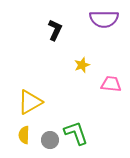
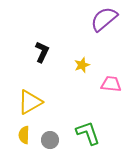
purple semicircle: rotated 140 degrees clockwise
black L-shape: moved 13 px left, 22 px down
green L-shape: moved 12 px right
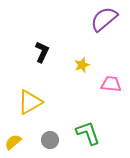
yellow semicircle: moved 11 px left, 7 px down; rotated 48 degrees clockwise
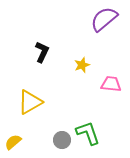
gray circle: moved 12 px right
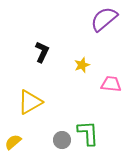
green L-shape: rotated 16 degrees clockwise
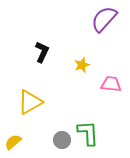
purple semicircle: rotated 8 degrees counterclockwise
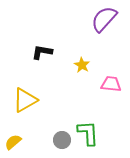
black L-shape: rotated 105 degrees counterclockwise
yellow star: rotated 21 degrees counterclockwise
yellow triangle: moved 5 px left, 2 px up
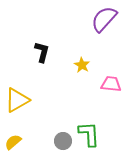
black L-shape: rotated 95 degrees clockwise
yellow triangle: moved 8 px left
green L-shape: moved 1 px right, 1 px down
gray circle: moved 1 px right, 1 px down
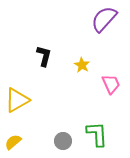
black L-shape: moved 2 px right, 4 px down
pink trapezoid: rotated 60 degrees clockwise
green L-shape: moved 8 px right
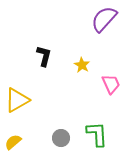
gray circle: moved 2 px left, 3 px up
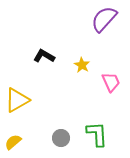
black L-shape: rotated 75 degrees counterclockwise
pink trapezoid: moved 2 px up
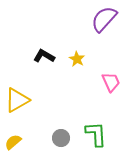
yellow star: moved 5 px left, 6 px up
green L-shape: moved 1 px left
